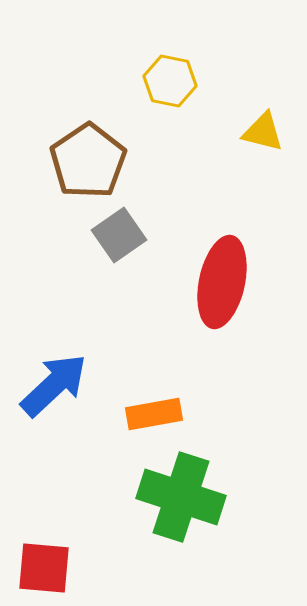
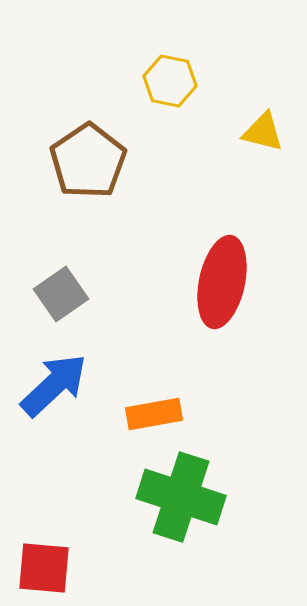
gray square: moved 58 px left, 59 px down
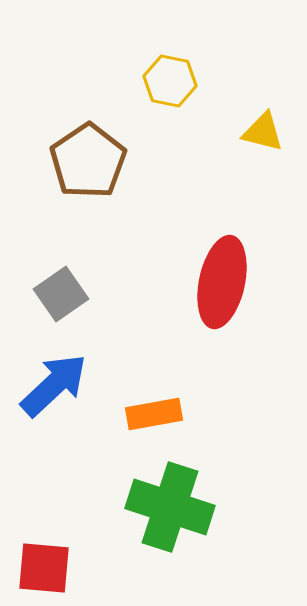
green cross: moved 11 px left, 10 px down
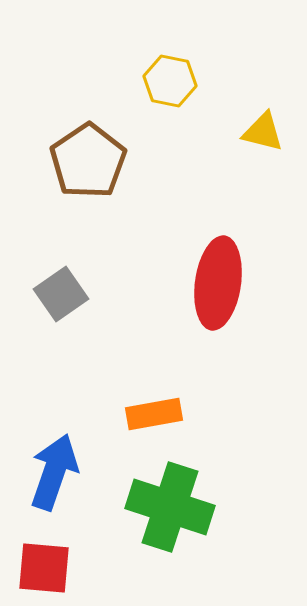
red ellipse: moved 4 px left, 1 px down; rotated 4 degrees counterclockwise
blue arrow: moved 87 px down; rotated 28 degrees counterclockwise
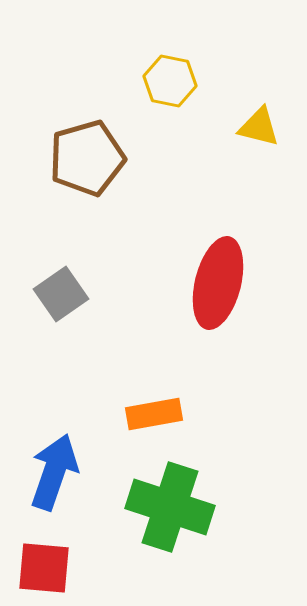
yellow triangle: moved 4 px left, 5 px up
brown pentagon: moved 1 px left, 3 px up; rotated 18 degrees clockwise
red ellipse: rotated 6 degrees clockwise
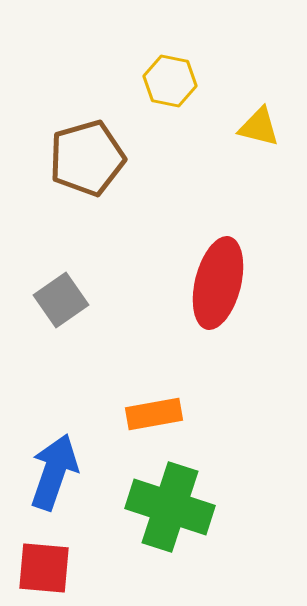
gray square: moved 6 px down
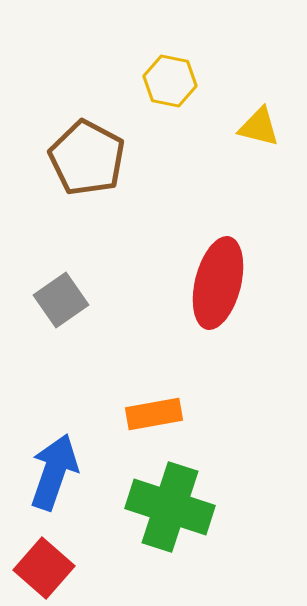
brown pentagon: rotated 28 degrees counterclockwise
red square: rotated 36 degrees clockwise
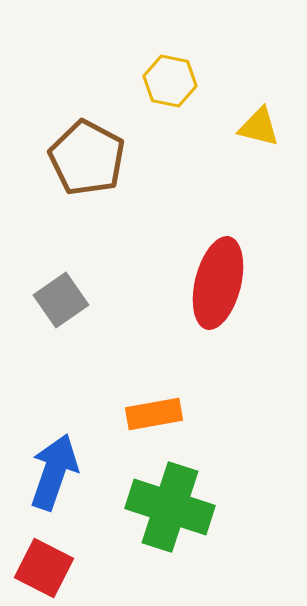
red square: rotated 14 degrees counterclockwise
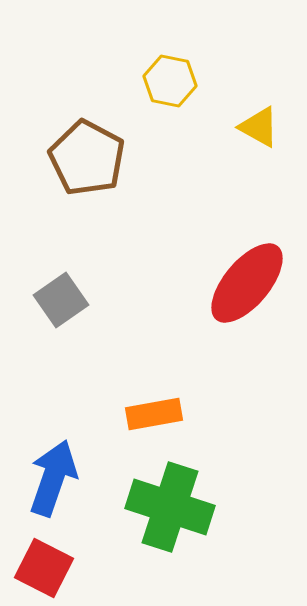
yellow triangle: rotated 15 degrees clockwise
red ellipse: moved 29 px right; rotated 26 degrees clockwise
blue arrow: moved 1 px left, 6 px down
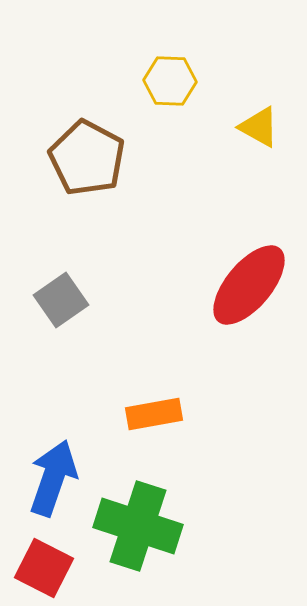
yellow hexagon: rotated 9 degrees counterclockwise
red ellipse: moved 2 px right, 2 px down
green cross: moved 32 px left, 19 px down
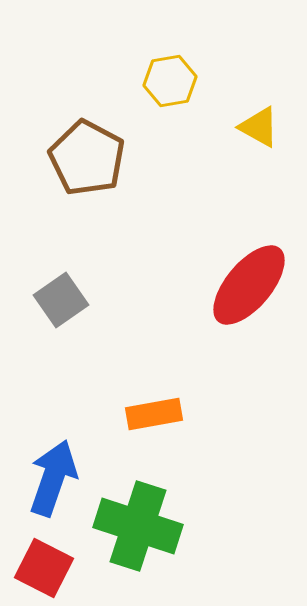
yellow hexagon: rotated 12 degrees counterclockwise
